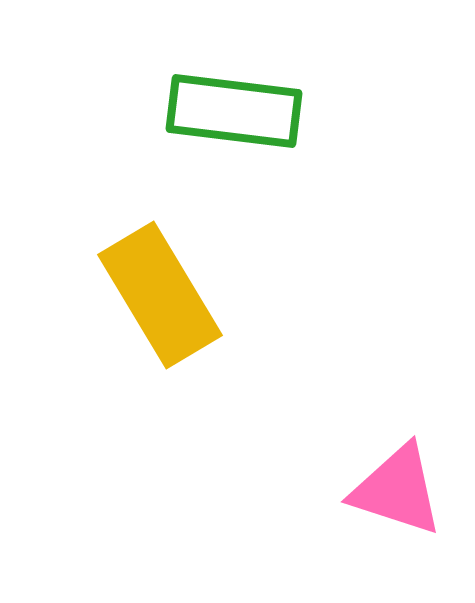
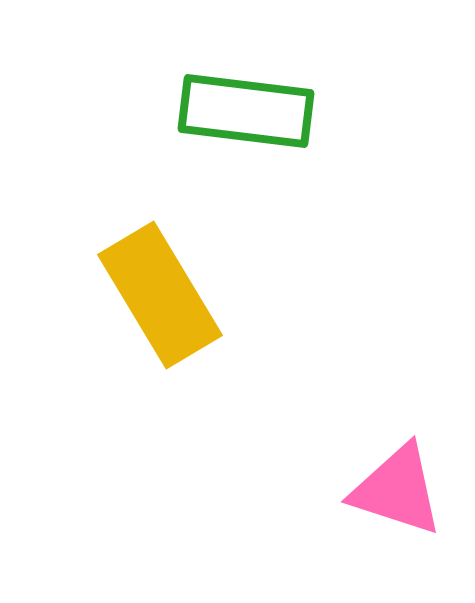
green rectangle: moved 12 px right
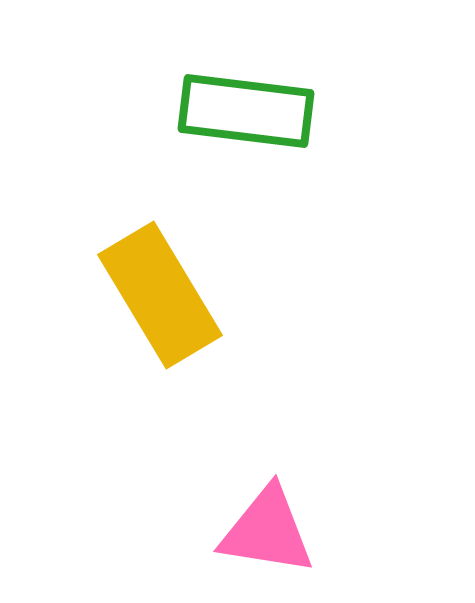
pink triangle: moved 130 px left, 41 px down; rotated 9 degrees counterclockwise
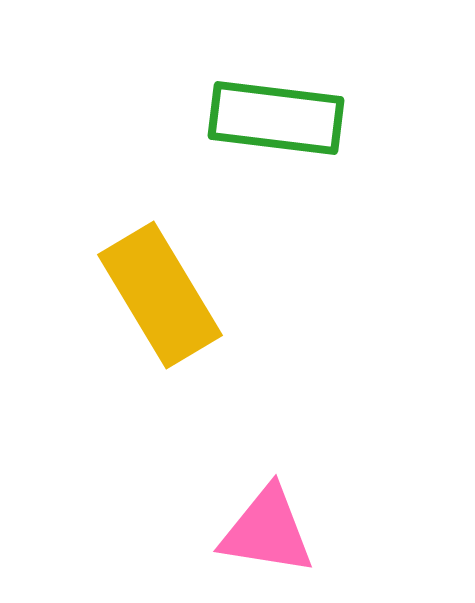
green rectangle: moved 30 px right, 7 px down
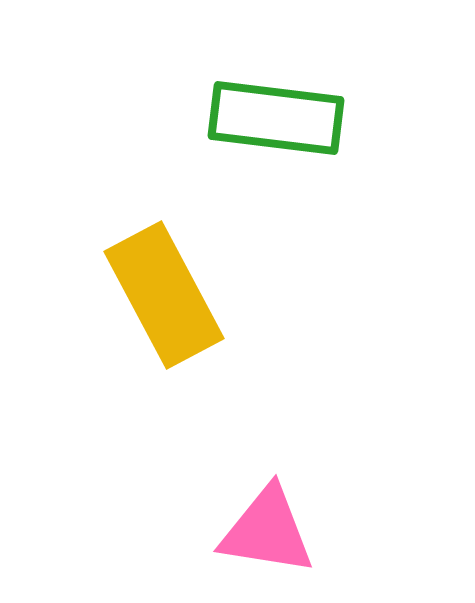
yellow rectangle: moved 4 px right; rotated 3 degrees clockwise
